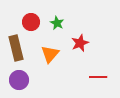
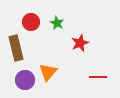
orange triangle: moved 2 px left, 18 px down
purple circle: moved 6 px right
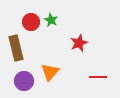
green star: moved 6 px left, 3 px up
red star: moved 1 px left
orange triangle: moved 2 px right
purple circle: moved 1 px left, 1 px down
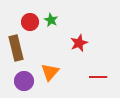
red circle: moved 1 px left
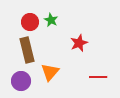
brown rectangle: moved 11 px right, 2 px down
purple circle: moved 3 px left
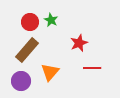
brown rectangle: rotated 55 degrees clockwise
red line: moved 6 px left, 9 px up
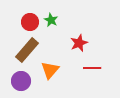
orange triangle: moved 2 px up
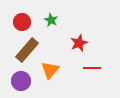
red circle: moved 8 px left
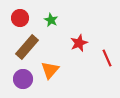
red circle: moved 2 px left, 4 px up
brown rectangle: moved 3 px up
red line: moved 15 px right, 10 px up; rotated 66 degrees clockwise
purple circle: moved 2 px right, 2 px up
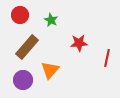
red circle: moved 3 px up
red star: rotated 18 degrees clockwise
red line: rotated 36 degrees clockwise
purple circle: moved 1 px down
